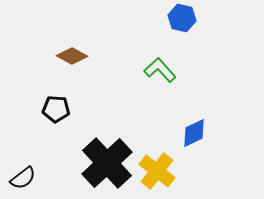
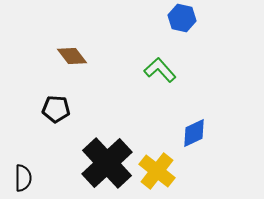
brown diamond: rotated 24 degrees clockwise
black semicircle: rotated 52 degrees counterclockwise
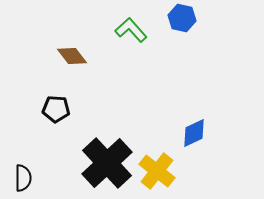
green L-shape: moved 29 px left, 40 px up
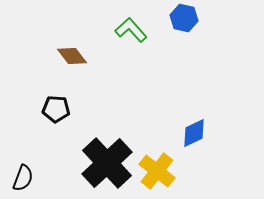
blue hexagon: moved 2 px right
black semicircle: rotated 20 degrees clockwise
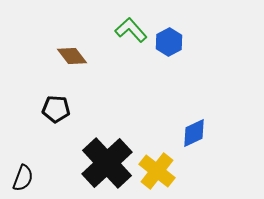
blue hexagon: moved 15 px left, 24 px down; rotated 20 degrees clockwise
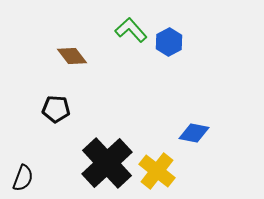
blue diamond: rotated 36 degrees clockwise
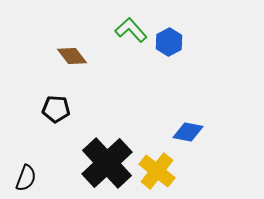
blue diamond: moved 6 px left, 1 px up
black semicircle: moved 3 px right
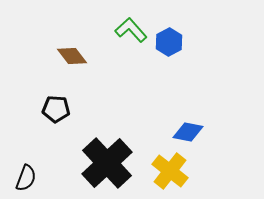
yellow cross: moved 13 px right
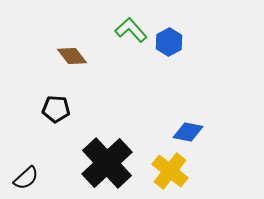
black semicircle: rotated 28 degrees clockwise
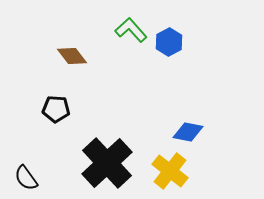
black semicircle: rotated 96 degrees clockwise
